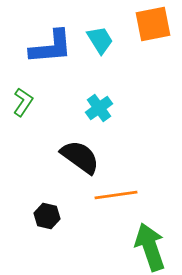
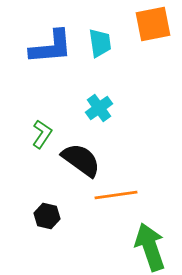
cyan trapezoid: moved 3 px down; rotated 24 degrees clockwise
green L-shape: moved 19 px right, 32 px down
black semicircle: moved 1 px right, 3 px down
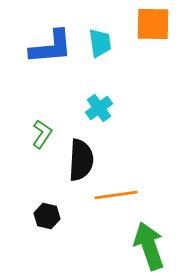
orange square: rotated 12 degrees clockwise
black semicircle: rotated 57 degrees clockwise
green arrow: moved 1 px left, 1 px up
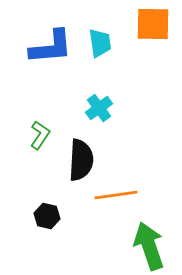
green L-shape: moved 2 px left, 1 px down
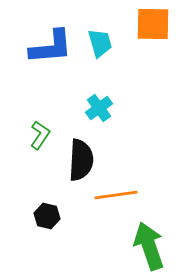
cyan trapezoid: rotated 8 degrees counterclockwise
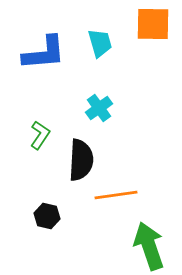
blue L-shape: moved 7 px left, 6 px down
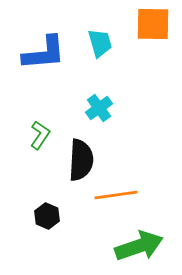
black hexagon: rotated 10 degrees clockwise
green arrow: moved 10 px left; rotated 90 degrees clockwise
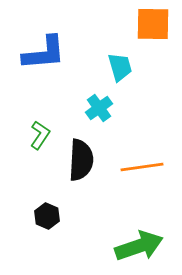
cyan trapezoid: moved 20 px right, 24 px down
orange line: moved 26 px right, 28 px up
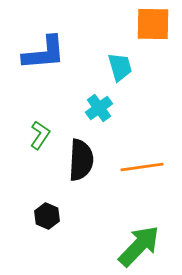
green arrow: rotated 27 degrees counterclockwise
